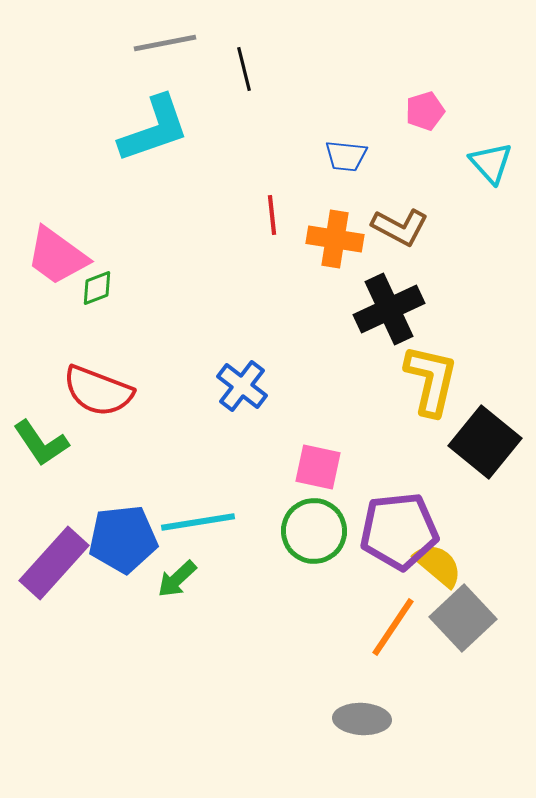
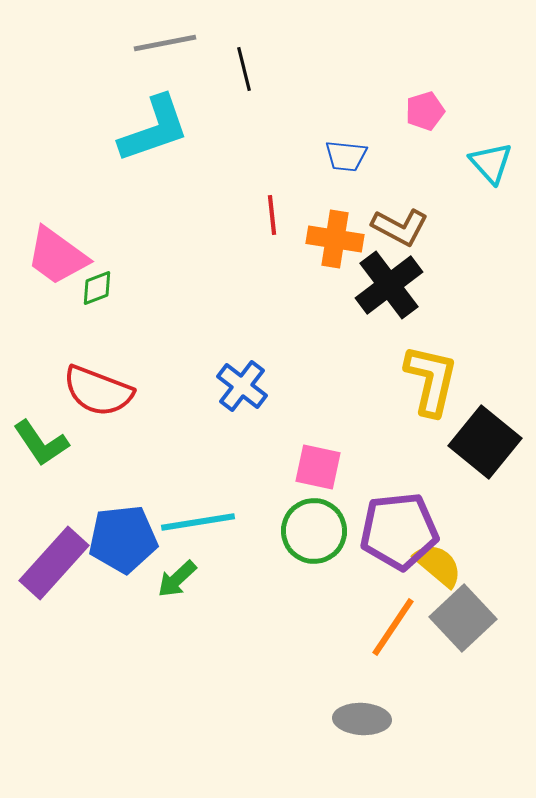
black cross: moved 24 px up; rotated 12 degrees counterclockwise
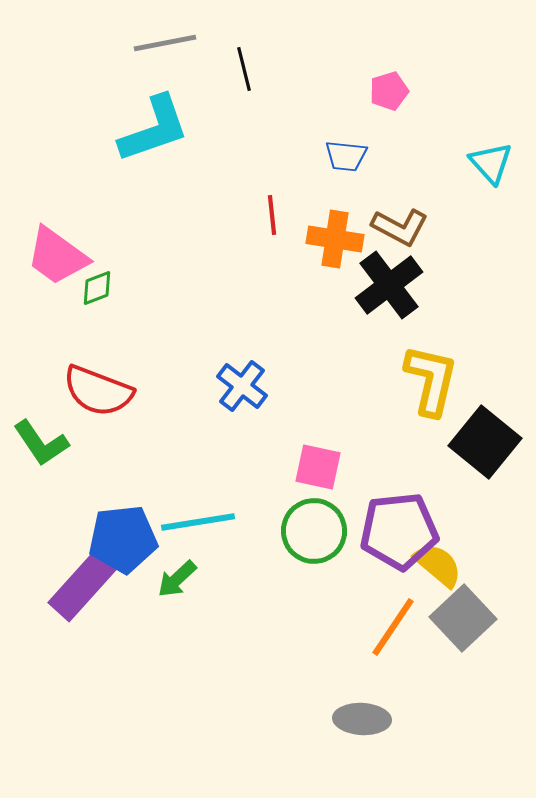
pink pentagon: moved 36 px left, 20 px up
purple rectangle: moved 29 px right, 22 px down
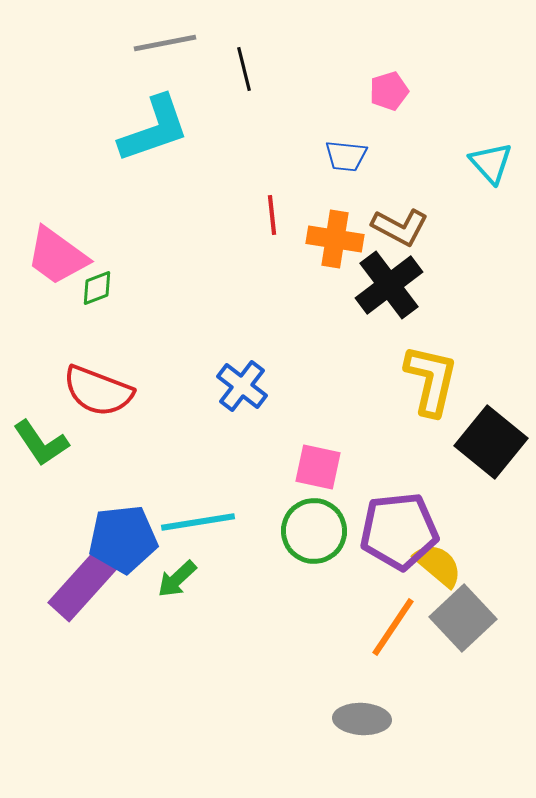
black square: moved 6 px right
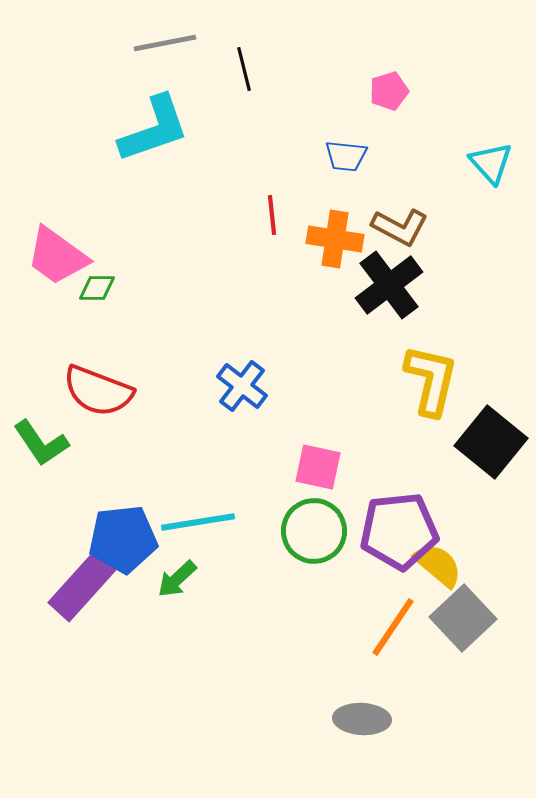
green diamond: rotated 21 degrees clockwise
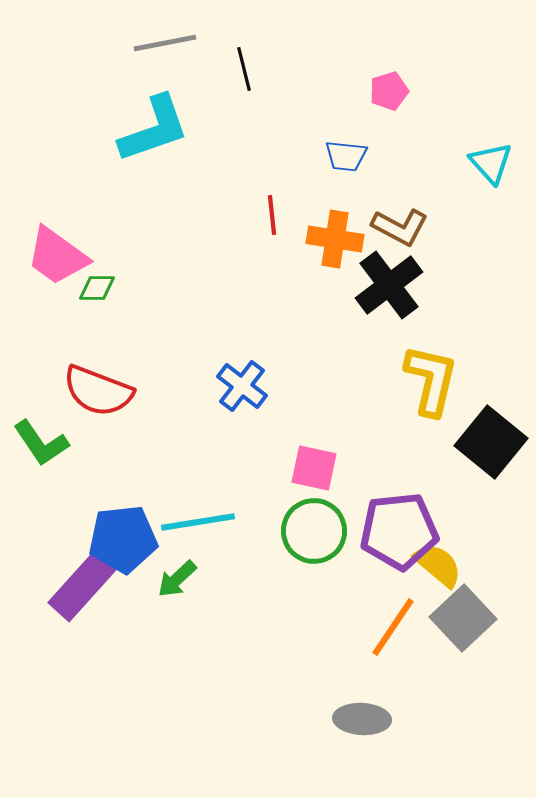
pink square: moved 4 px left, 1 px down
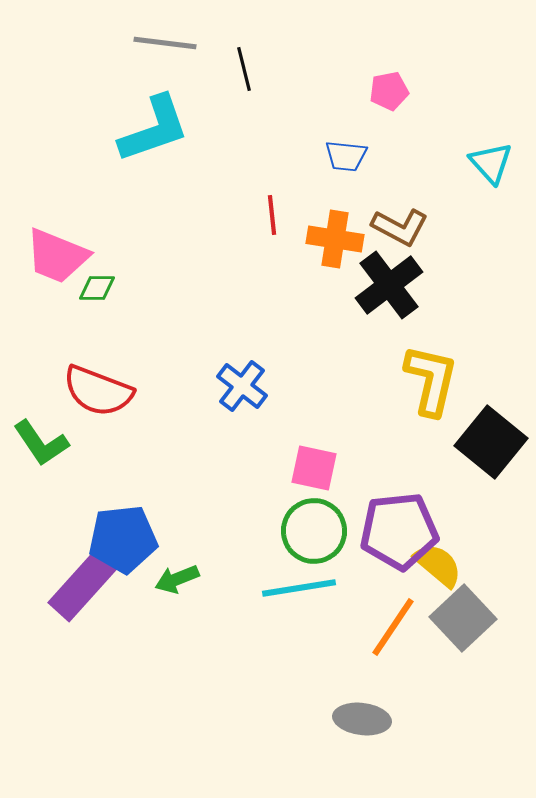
gray line: rotated 18 degrees clockwise
pink pentagon: rotated 6 degrees clockwise
pink trapezoid: rotated 14 degrees counterclockwise
cyan line: moved 101 px right, 66 px down
green arrow: rotated 21 degrees clockwise
gray ellipse: rotated 4 degrees clockwise
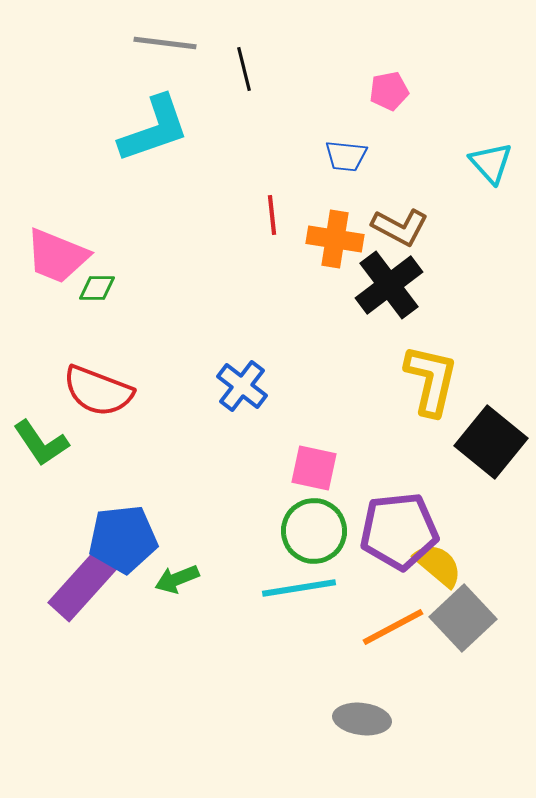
orange line: rotated 28 degrees clockwise
